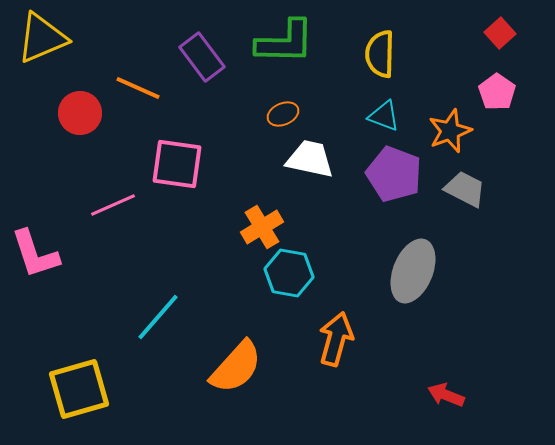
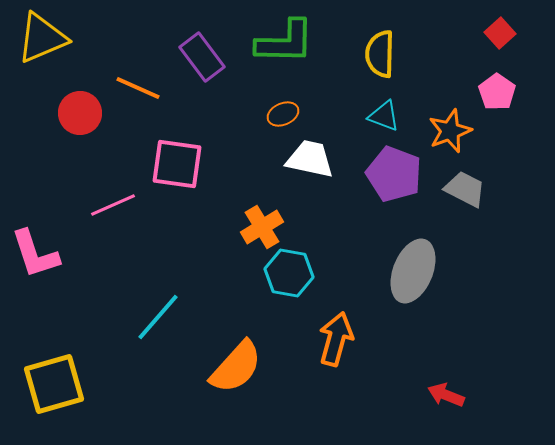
yellow square: moved 25 px left, 5 px up
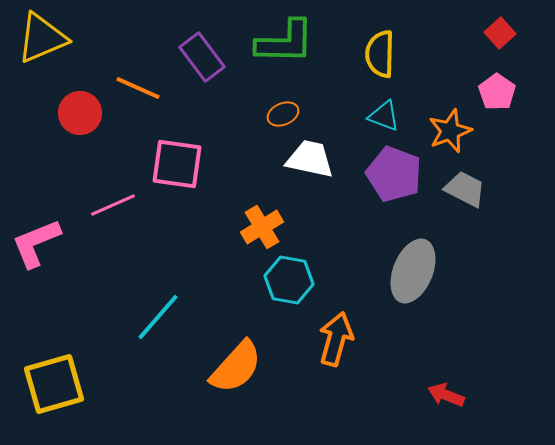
pink L-shape: moved 1 px right, 11 px up; rotated 86 degrees clockwise
cyan hexagon: moved 7 px down
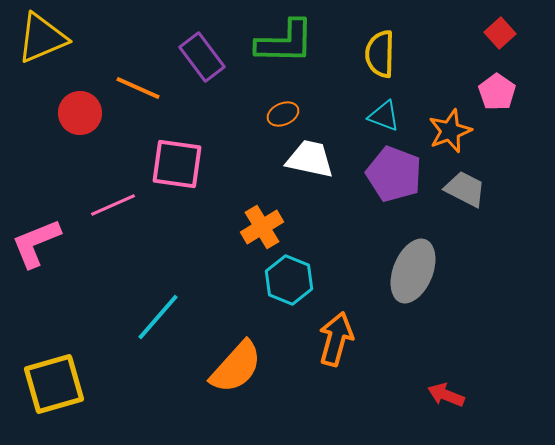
cyan hexagon: rotated 12 degrees clockwise
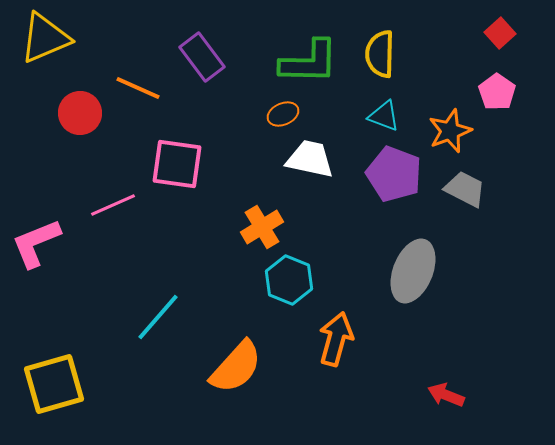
yellow triangle: moved 3 px right
green L-shape: moved 24 px right, 20 px down
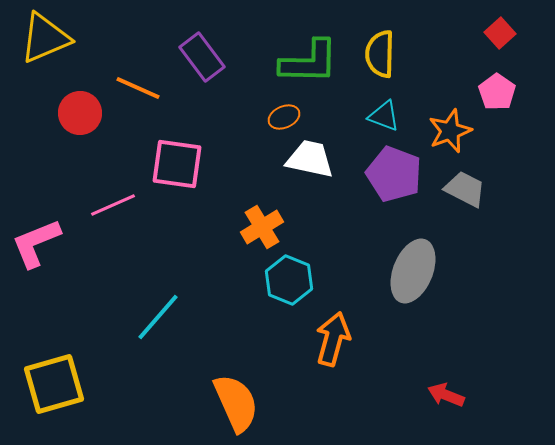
orange ellipse: moved 1 px right, 3 px down
orange arrow: moved 3 px left
orange semicircle: moved 36 px down; rotated 66 degrees counterclockwise
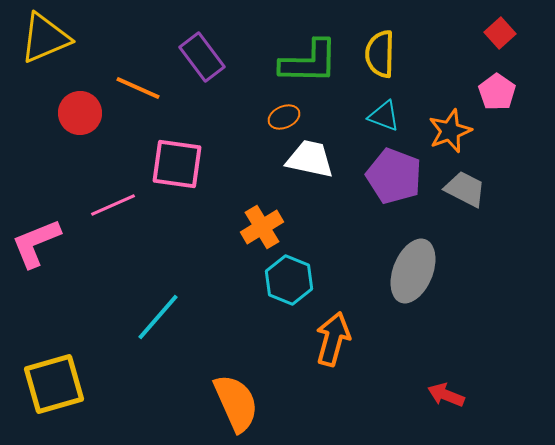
purple pentagon: moved 2 px down
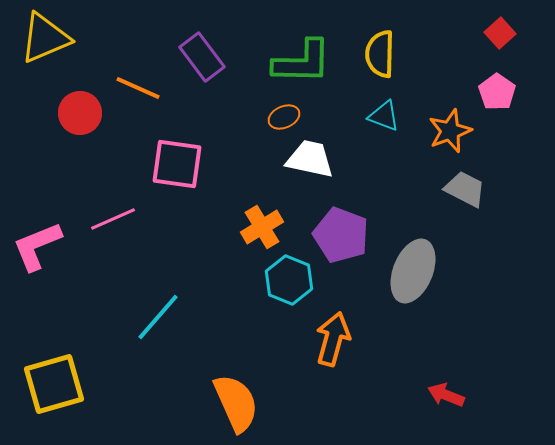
green L-shape: moved 7 px left
purple pentagon: moved 53 px left, 59 px down
pink line: moved 14 px down
pink L-shape: moved 1 px right, 3 px down
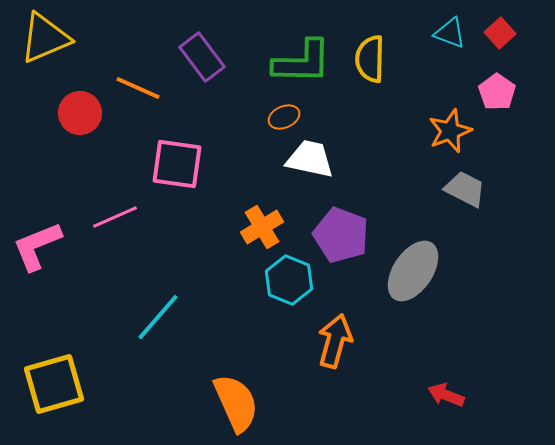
yellow semicircle: moved 10 px left, 5 px down
cyan triangle: moved 66 px right, 83 px up
pink line: moved 2 px right, 2 px up
gray ellipse: rotated 12 degrees clockwise
orange arrow: moved 2 px right, 2 px down
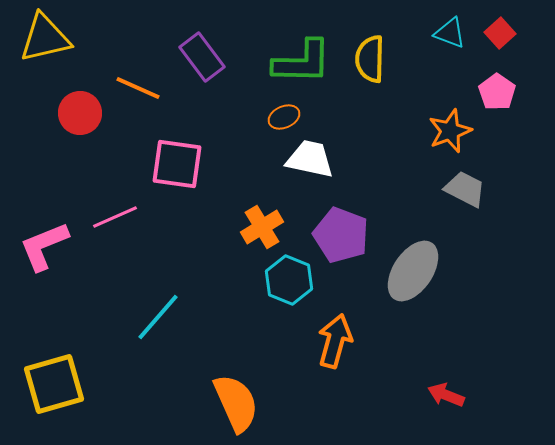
yellow triangle: rotated 10 degrees clockwise
pink L-shape: moved 7 px right
